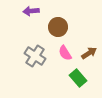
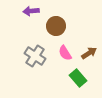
brown circle: moved 2 px left, 1 px up
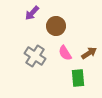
purple arrow: moved 1 px right, 2 px down; rotated 42 degrees counterclockwise
green rectangle: rotated 36 degrees clockwise
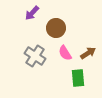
brown circle: moved 2 px down
brown arrow: moved 1 px left
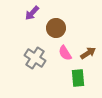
gray cross: moved 2 px down
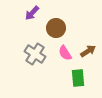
brown arrow: moved 2 px up
gray cross: moved 4 px up
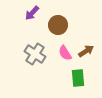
brown circle: moved 2 px right, 3 px up
brown arrow: moved 2 px left
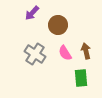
brown arrow: rotated 70 degrees counterclockwise
green rectangle: moved 3 px right
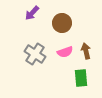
brown circle: moved 4 px right, 2 px up
pink semicircle: moved 1 px up; rotated 77 degrees counterclockwise
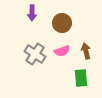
purple arrow: rotated 42 degrees counterclockwise
pink semicircle: moved 3 px left, 1 px up
